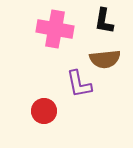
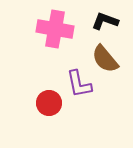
black L-shape: moved 1 px right; rotated 100 degrees clockwise
brown semicircle: rotated 56 degrees clockwise
red circle: moved 5 px right, 8 px up
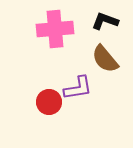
pink cross: rotated 15 degrees counterclockwise
purple L-shape: moved 1 px left, 4 px down; rotated 88 degrees counterclockwise
red circle: moved 1 px up
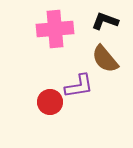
purple L-shape: moved 1 px right, 2 px up
red circle: moved 1 px right
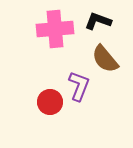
black L-shape: moved 7 px left
purple L-shape: rotated 60 degrees counterclockwise
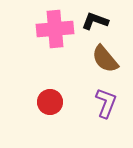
black L-shape: moved 3 px left
purple L-shape: moved 27 px right, 17 px down
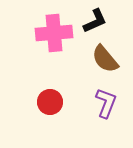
black L-shape: rotated 136 degrees clockwise
pink cross: moved 1 px left, 4 px down
